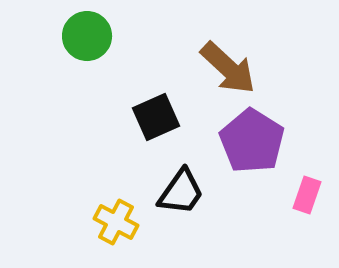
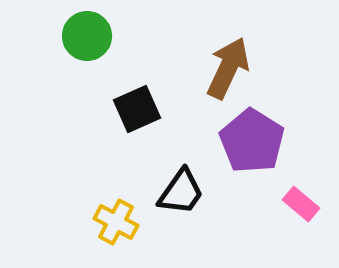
brown arrow: rotated 108 degrees counterclockwise
black square: moved 19 px left, 8 px up
pink rectangle: moved 6 px left, 9 px down; rotated 69 degrees counterclockwise
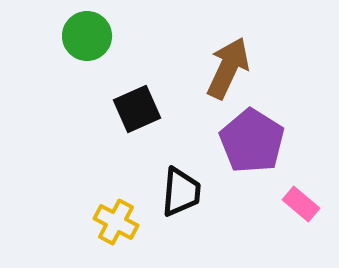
black trapezoid: rotated 30 degrees counterclockwise
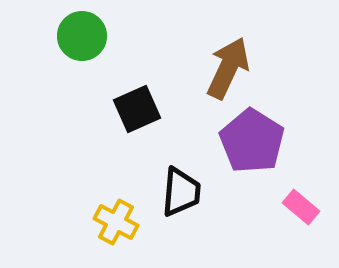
green circle: moved 5 px left
pink rectangle: moved 3 px down
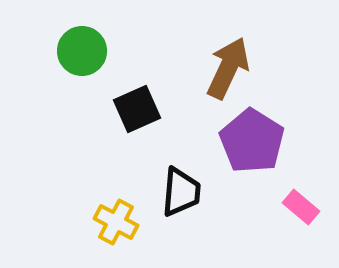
green circle: moved 15 px down
